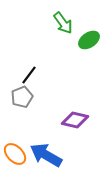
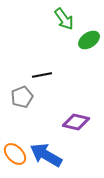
green arrow: moved 1 px right, 4 px up
black line: moved 13 px right; rotated 42 degrees clockwise
purple diamond: moved 1 px right, 2 px down
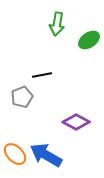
green arrow: moved 7 px left, 5 px down; rotated 45 degrees clockwise
purple diamond: rotated 16 degrees clockwise
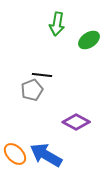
black line: rotated 18 degrees clockwise
gray pentagon: moved 10 px right, 7 px up
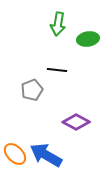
green arrow: moved 1 px right
green ellipse: moved 1 px left, 1 px up; rotated 25 degrees clockwise
black line: moved 15 px right, 5 px up
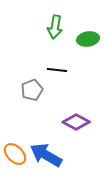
green arrow: moved 3 px left, 3 px down
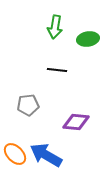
gray pentagon: moved 4 px left, 15 px down; rotated 15 degrees clockwise
purple diamond: rotated 24 degrees counterclockwise
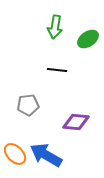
green ellipse: rotated 25 degrees counterclockwise
